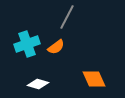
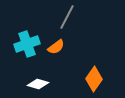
orange diamond: rotated 60 degrees clockwise
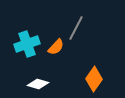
gray line: moved 9 px right, 11 px down
orange semicircle: rotated 12 degrees counterclockwise
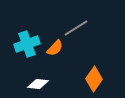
gray line: rotated 30 degrees clockwise
orange semicircle: moved 1 px left, 1 px down
white diamond: rotated 10 degrees counterclockwise
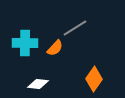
gray line: moved 1 px left
cyan cross: moved 2 px left, 1 px up; rotated 20 degrees clockwise
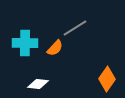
orange diamond: moved 13 px right
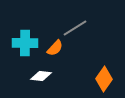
orange diamond: moved 3 px left
white diamond: moved 3 px right, 8 px up
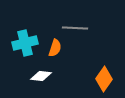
gray line: rotated 35 degrees clockwise
cyan cross: rotated 15 degrees counterclockwise
orange semicircle: rotated 24 degrees counterclockwise
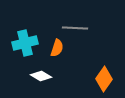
orange semicircle: moved 2 px right
white diamond: rotated 25 degrees clockwise
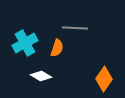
cyan cross: rotated 15 degrees counterclockwise
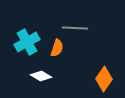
cyan cross: moved 2 px right, 1 px up
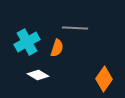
white diamond: moved 3 px left, 1 px up
